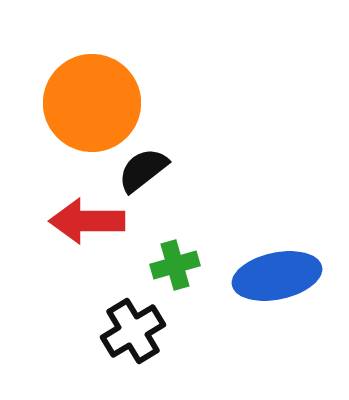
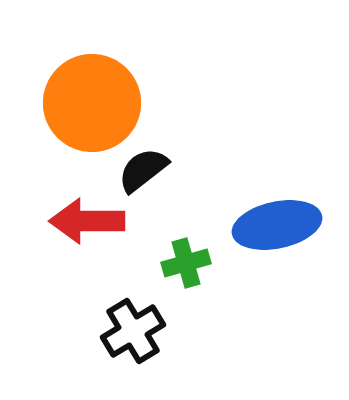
green cross: moved 11 px right, 2 px up
blue ellipse: moved 51 px up
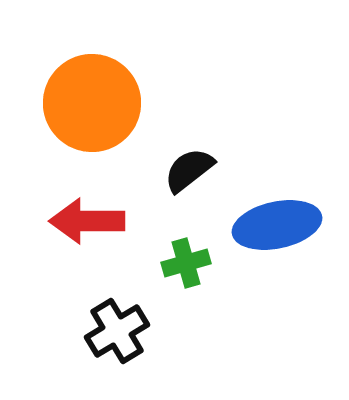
black semicircle: moved 46 px right
black cross: moved 16 px left
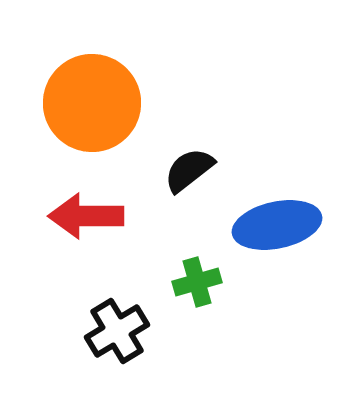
red arrow: moved 1 px left, 5 px up
green cross: moved 11 px right, 19 px down
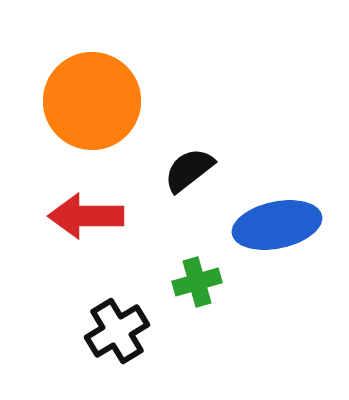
orange circle: moved 2 px up
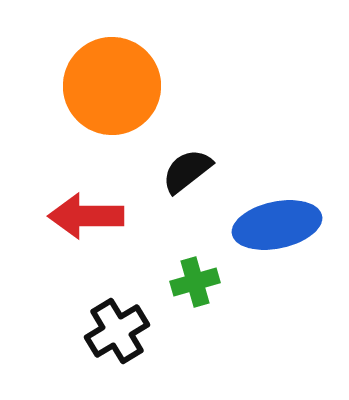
orange circle: moved 20 px right, 15 px up
black semicircle: moved 2 px left, 1 px down
green cross: moved 2 px left
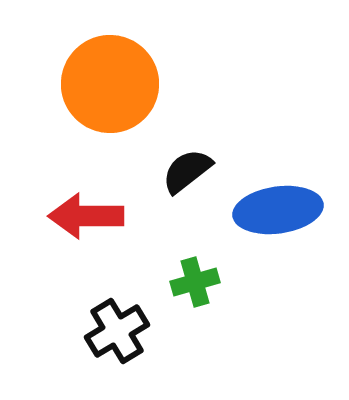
orange circle: moved 2 px left, 2 px up
blue ellipse: moved 1 px right, 15 px up; rotated 4 degrees clockwise
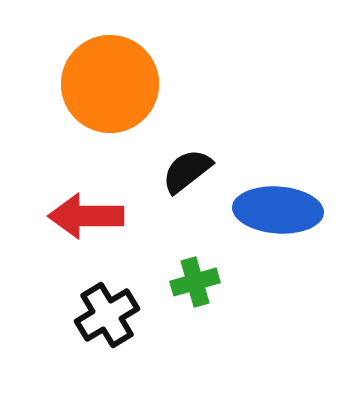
blue ellipse: rotated 12 degrees clockwise
black cross: moved 10 px left, 16 px up
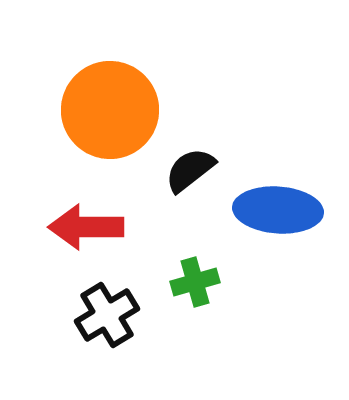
orange circle: moved 26 px down
black semicircle: moved 3 px right, 1 px up
red arrow: moved 11 px down
